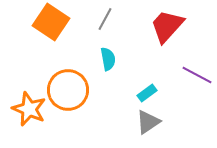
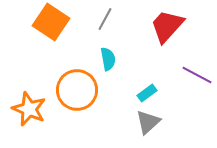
orange circle: moved 9 px right
gray triangle: rotated 8 degrees counterclockwise
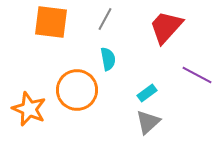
orange square: rotated 27 degrees counterclockwise
red trapezoid: moved 1 px left, 1 px down
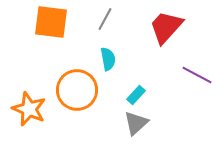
cyan rectangle: moved 11 px left, 2 px down; rotated 12 degrees counterclockwise
gray triangle: moved 12 px left, 1 px down
